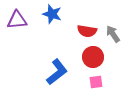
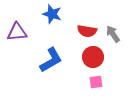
purple triangle: moved 12 px down
blue L-shape: moved 6 px left, 12 px up; rotated 8 degrees clockwise
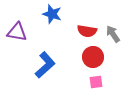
purple triangle: rotated 15 degrees clockwise
blue L-shape: moved 6 px left, 5 px down; rotated 12 degrees counterclockwise
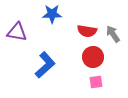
blue star: rotated 18 degrees counterclockwise
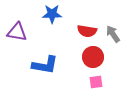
blue L-shape: rotated 52 degrees clockwise
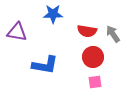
blue star: moved 1 px right
pink square: moved 1 px left
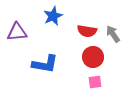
blue star: moved 2 px down; rotated 24 degrees counterclockwise
purple triangle: rotated 15 degrees counterclockwise
blue L-shape: moved 1 px up
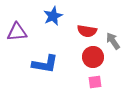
gray arrow: moved 7 px down
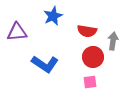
gray arrow: rotated 42 degrees clockwise
blue L-shape: rotated 24 degrees clockwise
pink square: moved 5 px left
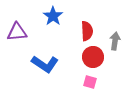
blue star: rotated 12 degrees counterclockwise
red semicircle: rotated 102 degrees counterclockwise
gray arrow: moved 2 px right
pink square: rotated 24 degrees clockwise
